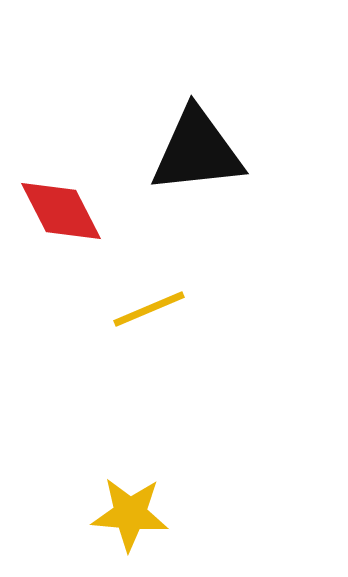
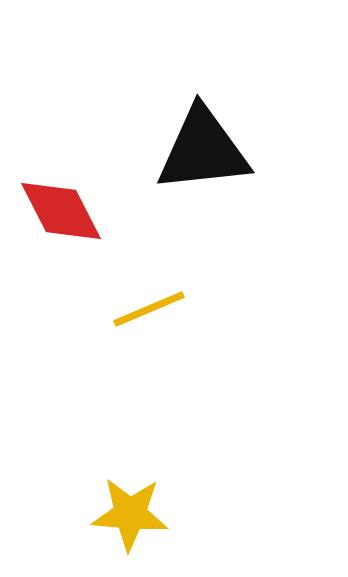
black triangle: moved 6 px right, 1 px up
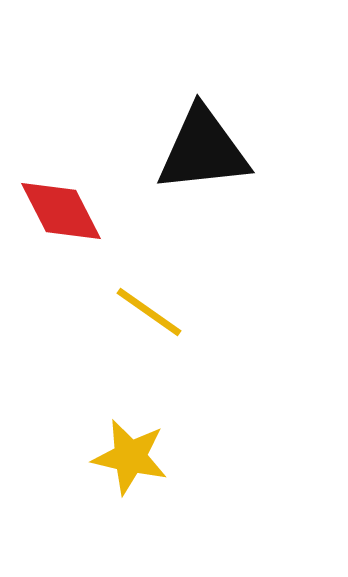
yellow line: moved 3 px down; rotated 58 degrees clockwise
yellow star: moved 57 px up; rotated 8 degrees clockwise
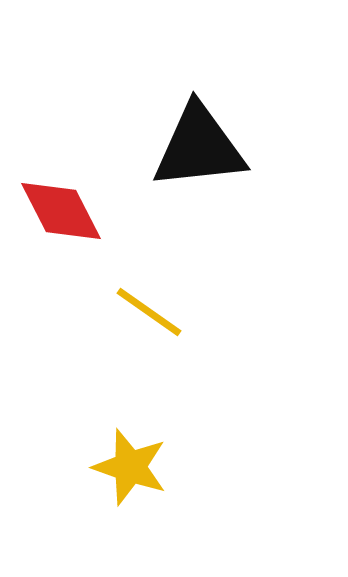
black triangle: moved 4 px left, 3 px up
yellow star: moved 10 px down; rotated 6 degrees clockwise
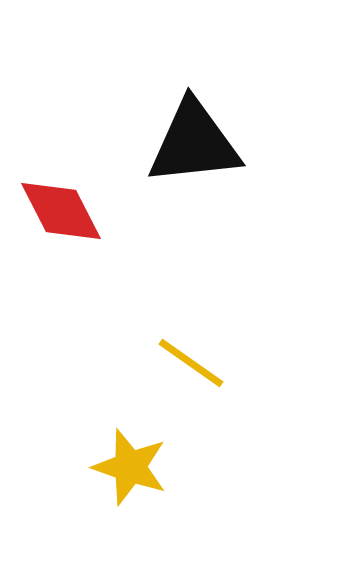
black triangle: moved 5 px left, 4 px up
yellow line: moved 42 px right, 51 px down
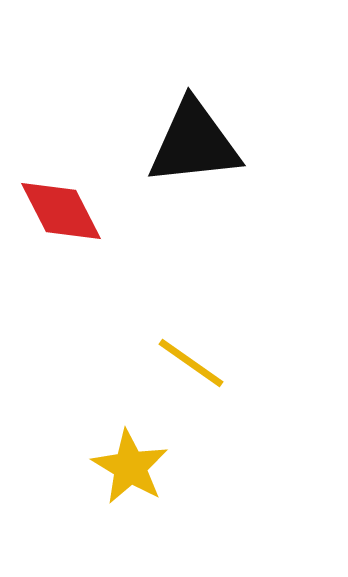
yellow star: rotated 12 degrees clockwise
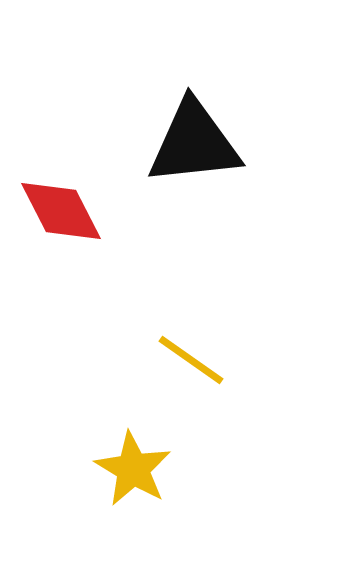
yellow line: moved 3 px up
yellow star: moved 3 px right, 2 px down
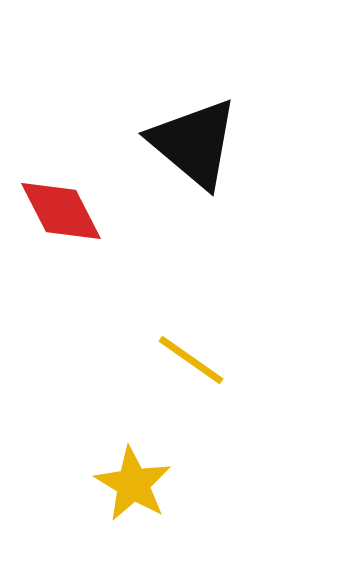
black triangle: rotated 46 degrees clockwise
yellow star: moved 15 px down
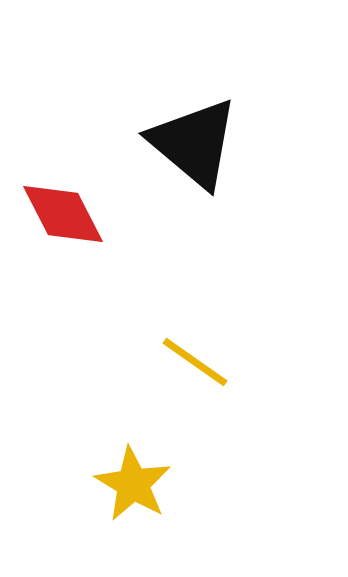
red diamond: moved 2 px right, 3 px down
yellow line: moved 4 px right, 2 px down
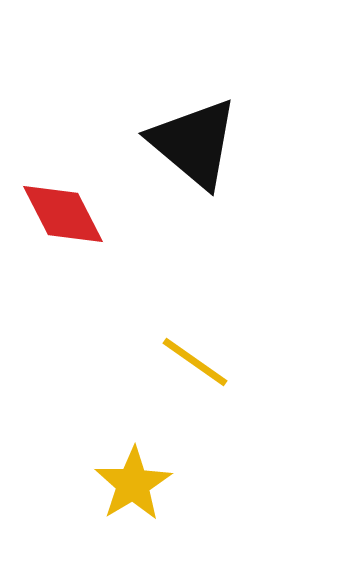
yellow star: rotated 10 degrees clockwise
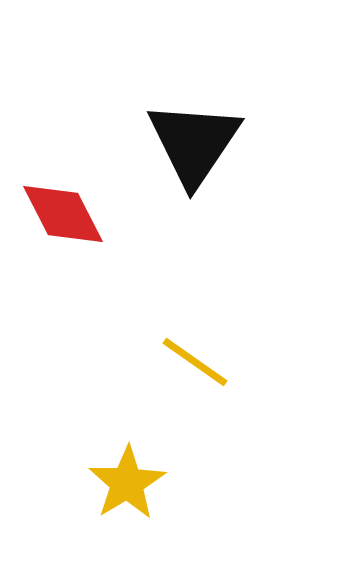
black triangle: rotated 24 degrees clockwise
yellow star: moved 6 px left, 1 px up
